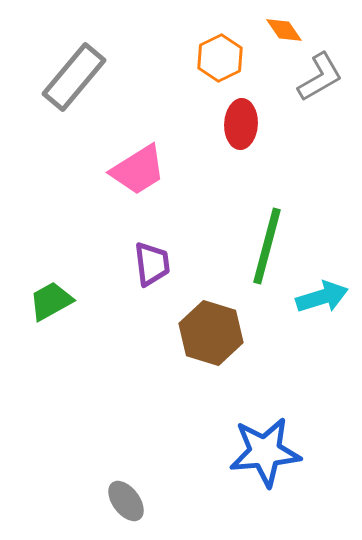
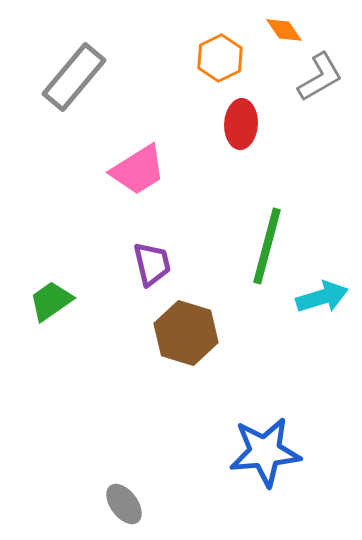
purple trapezoid: rotated 6 degrees counterclockwise
green trapezoid: rotated 6 degrees counterclockwise
brown hexagon: moved 25 px left
gray ellipse: moved 2 px left, 3 px down
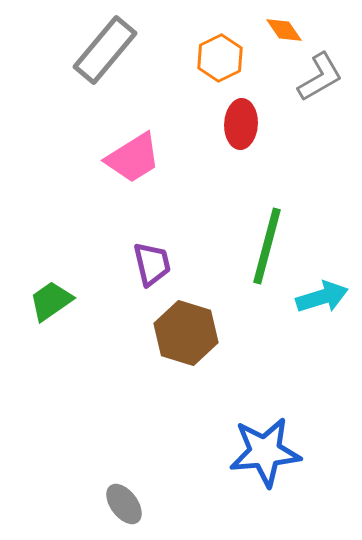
gray rectangle: moved 31 px right, 27 px up
pink trapezoid: moved 5 px left, 12 px up
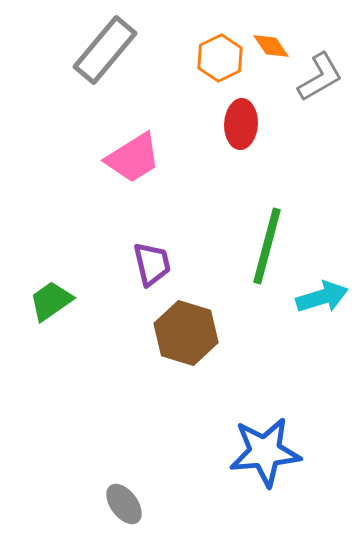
orange diamond: moved 13 px left, 16 px down
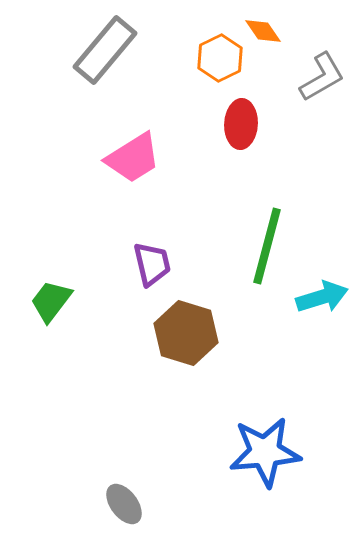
orange diamond: moved 8 px left, 15 px up
gray L-shape: moved 2 px right
green trapezoid: rotated 18 degrees counterclockwise
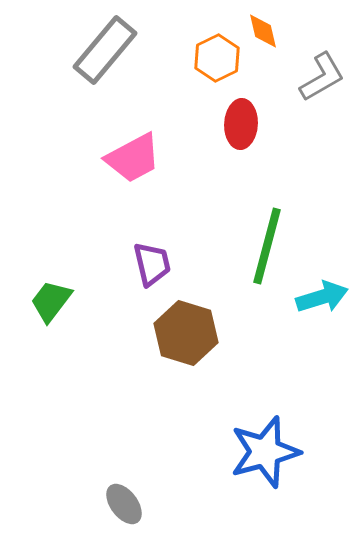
orange diamond: rotated 21 degrees clockwise
orange hexagon: moved 3 px left
pink trapezoid: rotated 4 degrees clockwise
blue star: rotated 10 degrees counterclockwise
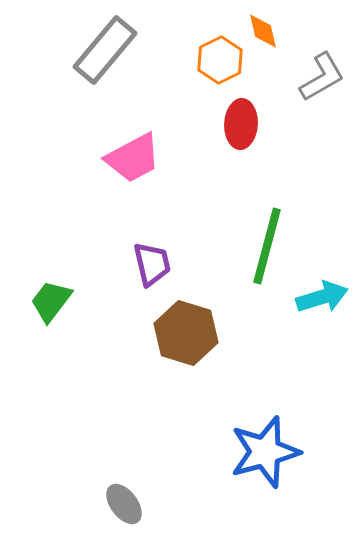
orange hexagon: moved 3 px right, 2 px down
